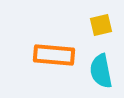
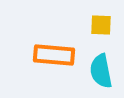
yellow square: rotated 15 degrees clockwise
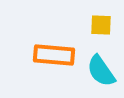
cyan semicircle: rotated 24 degrees counterclockwise
